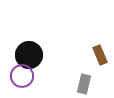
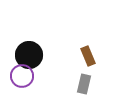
brown rectangle: moved 12 px left, 1 px down
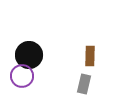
brown rectangle: moved 2 px right; rotated 24 degrees clockwise
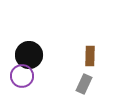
gray rectangle: rotated 12 degrees clockwise
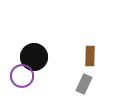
black circle: moved 5 px right, 2 px down
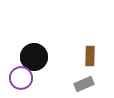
purple circle: moved 1 px left, 2 px down
gray rectangle: rotated 42 degrees clockwise
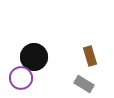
brown rectangle: rotated 18 degrees counterclockwise
gray rectangle: rotated 54 degrees clockwise
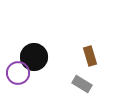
purple circle: moved 3 px left, 5 px up
gray rectangle: moved 2 px left
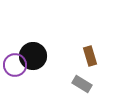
black circle: moved 1 px left, 1 px up
purple circle: moved 3 px left, 8 px up
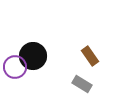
brown rectangle: rotated 18 degrees counterclockwise
purple circle: moved 2 px down
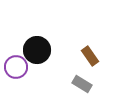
black circle: moved 4 px right, 6 px up
purple circle: moved 1 px right
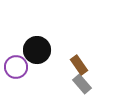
brown rectangle: moved 11 px left, 9 px down
gray rectangle: rotated 18 degrees clockwise
